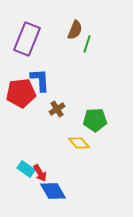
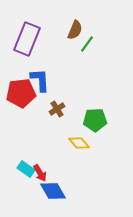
green line: rotated 18 degrees clockwise
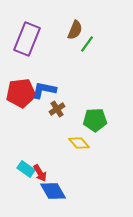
blue L-shape: moved 4 px right, 10 px down; rotated 75 degrees counterclockwise
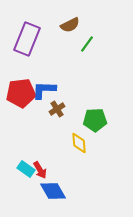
brown semicircle: moved 5 px left, 5 px up; rotated 42 degrees clockwise
blue L-shape: rotated 10 degrees counterclockwise
yellow diamond: rotated 35 degrees clockwise
red arrow: moved 3 px up
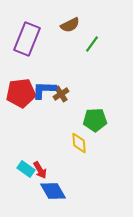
green line: moved 5 px right
brown cross: moved 4 px right, 15 px up
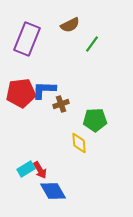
brown cross: moved 10 px down; rotated 14 degrees clockwise
cyan rectangle: rotated 66 degrees counterclockwise
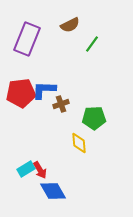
green pentagon: moved 1 px left, 2 px up
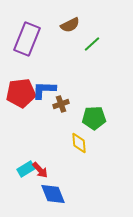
green line: rotated 12 degrees clockwise
red arrow: rotated 12 degrees counterclockwise
blue diamond: moved 3 px down; rotated 8 degrees clockwise
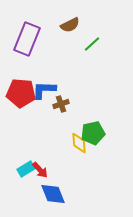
red pentagon: rotated 12 degrees clockwise
green pentagon: moved 1 px left, 15 px down; rotated 10 degrees counterclockwise
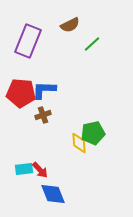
purple rectangle: moved 1 px right, 2 px down
brown cross: moved 18 px left, 11 px down
cyan rectangle: moved 2 px left; rotated 24 degrees clockwise
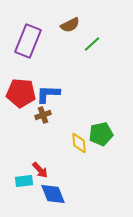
blue L-shape: moved 4 px right, 4 px down
green pentagon: moved 8 px right, 1 px down
cyan rectangle: moved 12 px down
